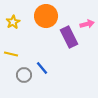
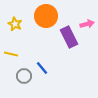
yellow star: moved 2 px right, 2 px down; rotated 16 degrees counterclockwise
gray circle: moved 1 px down
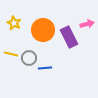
orange circle: moved 3 px left, 14 px down
yellow star: moved 1 px left, 1 px up
blue line: moved 3 px right; rotated 56 degrees counterclockwise
gray circle: moved 5 px right, 18 px up
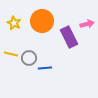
orange circle: moved 1 px left, 9 px up
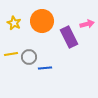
yellow line: rotated 24 degrees counterclockwise
gray circle: moved 1 px up
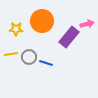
yellow star: moved 2 px right, 6 px down; rotated 24 degrees counterclockwise
purple rectangle: rotated 65 degrees clockwise
blue line: moved 1 px right, 5 px up; rotated 24 degrees clockwise
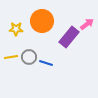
pink arrow: rotated 24 degrees counterclockwise
yellow line: moved 3 px down
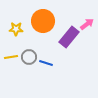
orange circle: moved 1 px right
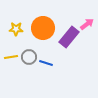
orange circle: moved 7 px down
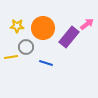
yellow star: moved 1 px right, 3 px up
gray circle: moved 3 px left, 10 px up
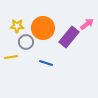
gray circle: moved 5 px up
